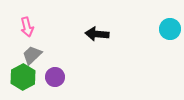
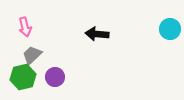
pink arrow: moved 2 px left
green hexagon: rotated 15 degrees clockwise
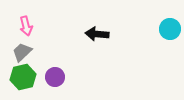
pink arrow: moved 1 px right, 1 px up
gray trapezoid: moved 10 px left, 3 px up
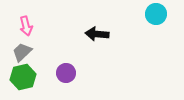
cyan circle: moved 14 px left, 15 px up
purple circle: moved 11 px right, 4 px up
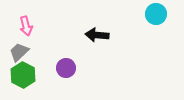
black arrow: moved 1 px down
gray trapezoid: moved 3 px left
purple circle: moved 5 px up
green hexagon: moved 2 px up; rotated 20 degrees counterclockwise
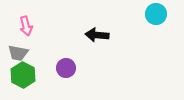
gray trapezoid: moved 1 px left, 1 px down; rotated 125 degrees counterclockwise
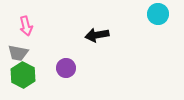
cyan circle: moved 2 px right
black arrow: rotated 15 degrees counterclockwise
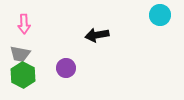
cyan circle: moved 2 px right, 1 px down
pink arrow: moved 2 px left, 2 px up; rotated 12 degrees clockwise
gray trapezoid: moved 2 px right, 1 px down
